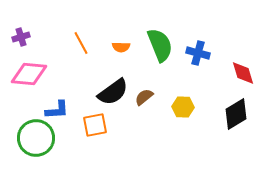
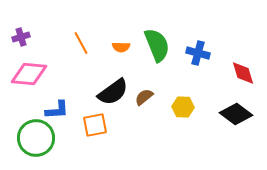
green semicircle: moved 3 px left
black diamond: rotated 68 degrees clockwise
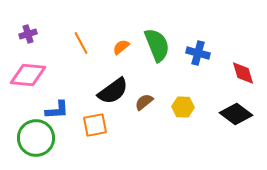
purple cross: moved 7 px right, 3 px up
orange semicircle: rotated 138 degrees clockwise
pink diamond: moved 1 px left, 1 px down
black semicircle: moved 1 px up
brown semicircle: moved 5 px down
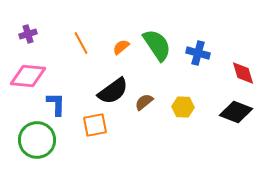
green semicircle: rotated 12 degrees counterclockwise
pink diamond: moved 1 px down
blue L-shape: moved 1 px left, 6 px up; rotated 85 degrees counterclockwise
black diamond: moved 2 px up; rotated 16 degrees counterclockwise
green circle: moved 1 px right, 2 px down
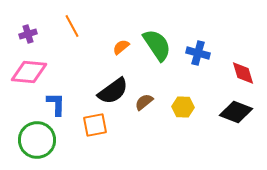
orange line: moved 9 px left, 17 px up
pink diamond: moved 1 px right, 4 px up
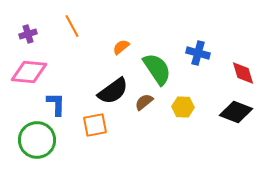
green semicircle: moved 24 px down
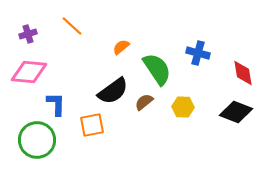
orange line: rotated 20 degrees counterclockwise
red diamond: rotated 8 degrees clockwise
orange square: moved 3 px left
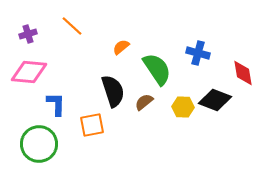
black semicircle: rotated 72 degrees counterclockwise
black diamond: moved 21 px left, 12 px up
green circle: moved 2 px right, 4 px down
